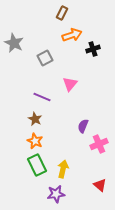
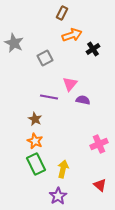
black cross: rotated 16 degrees counterclockwise
purple line: moved 7 px right; rotated 12 degrees counterclockwise
purple semicircle: moved 26 px up; rotated 80 degrees clockwise
green rectangle: moved 1 px left, 1 px up
purple star: moved 2 px right, 2 px down; rotated 24 degrees counterclockwise
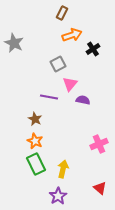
gray square: moved 13 px right, 6 px down
red triangle: moved 3 px down
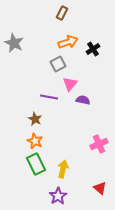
orange arrow: moved 4 px left, 7 px down
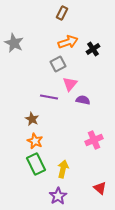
brown star: moved 3 px left
pink cross: moved 5 px left, 4 px up
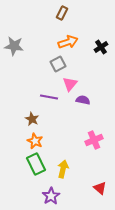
gray star: moved 3 px down; rotated 18 degrees counterclockwise
black cross: moved 8 px right, 2 px up
purple star: moved 7 px left
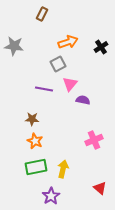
brown rectangle: moved 20 px left, 1 px down
purple line: moved 5 px left, 8 px up
brown star: rotated 24 degrees counterclockwise
green rectangle: moved 3 px down; rotated 75 degrees counterclockwise
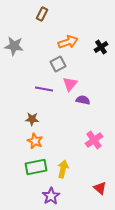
pink cross: rotated 12 degrees counterclockwise
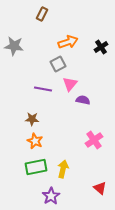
purple line: moved 1 px left
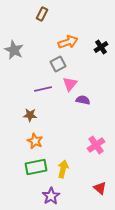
gray star: moved 4 px down; rotated 18 degrees clockwise
purple line: rotated 24 degrees counterclockwise
brown star: moved 2 px left, 4 px up
pink cross: moved 2 px right, 5 px down
